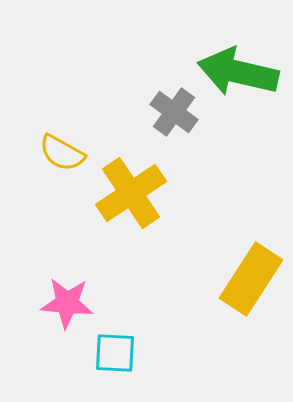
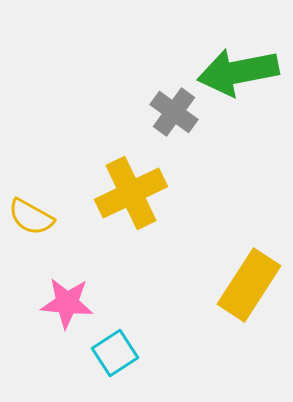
green arrow: rotated 24 degrees counterclockwise
yellow semicircle: moved 31 px left, 64 px down
yellow cross: rotated 8 degrees clockwise
yellow rectangle: moved 2 px left, 6 px down
cyan square: rotated 36 degrees counterclockwise
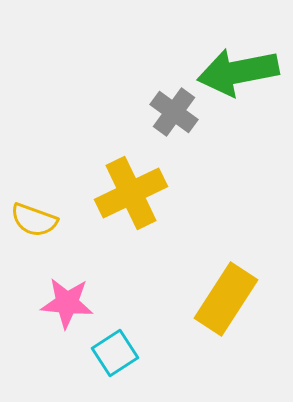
yellow semicircle: moved 3 px right, 3 px down; rotated 9 degrees counterclockwise
yellow rectangle: moved 23 px left, 14 px down
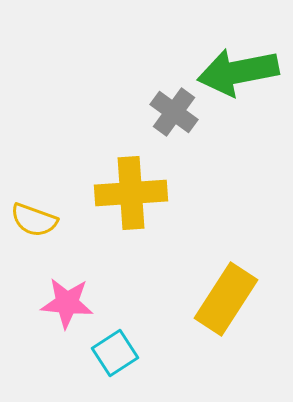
yellow cross: rotated 22 degrees clockwise
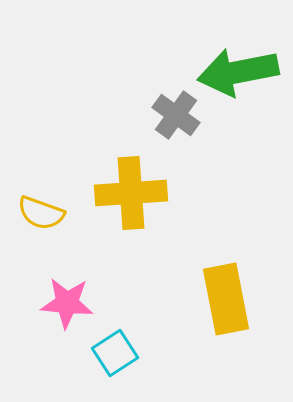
gray cross: moved 2 px right, 3 px down
yellow semicircle: moved 7 px right, 7 px up
yellow rectangle: rotated 44 degrees counterclockwise
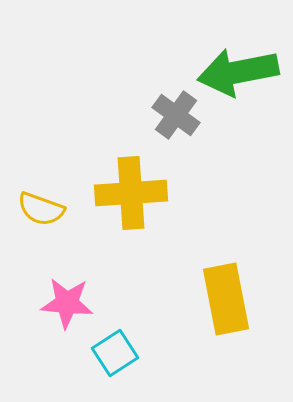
yellow semicircle: moved 4 px up
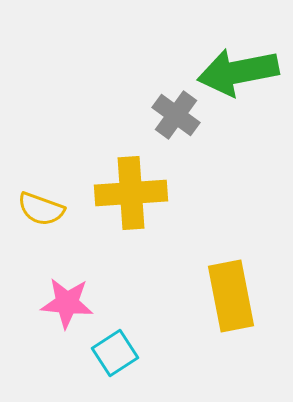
yellow rectangle: moved 5 px right, 3 px up
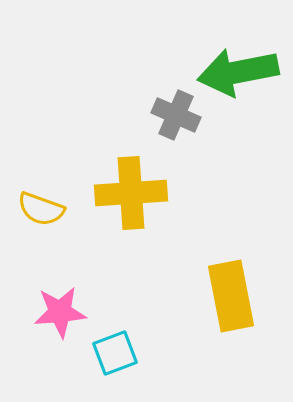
gray cross: rotated 12 degrees counterclockwise
pink star: moved 7 px left, 9 px down; rotated 10 degrees counterclockwise
cyan square: rotated 12 degrees clockwise
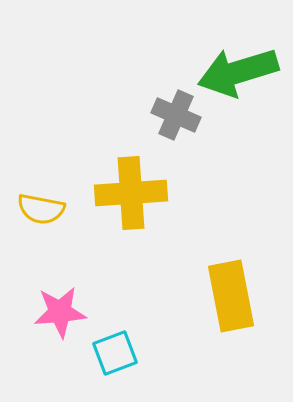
green arrow: rotated 6 degrees counterclockwise
yellow semicircle: rotated 9 degrees counterclockwise
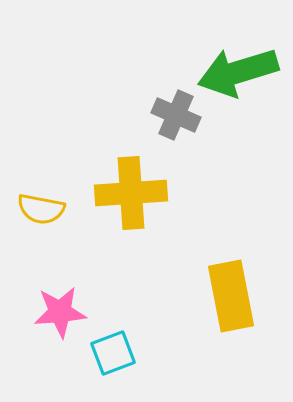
cyan square: moved 2 px left
